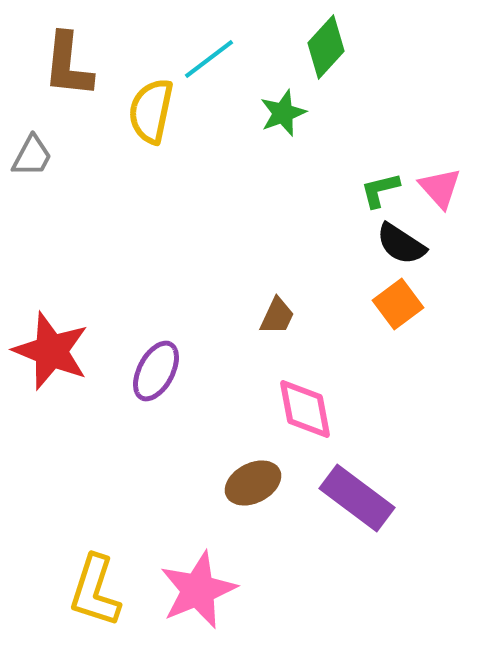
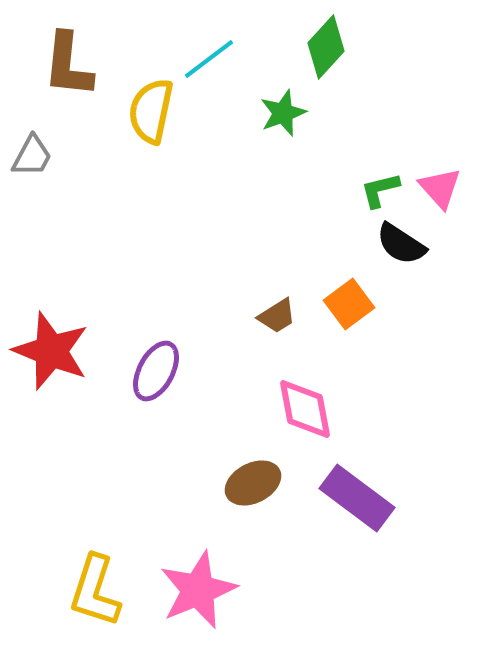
orange square: moved 49 px left
brown trapezoid: rotated 33 degrees clockwise
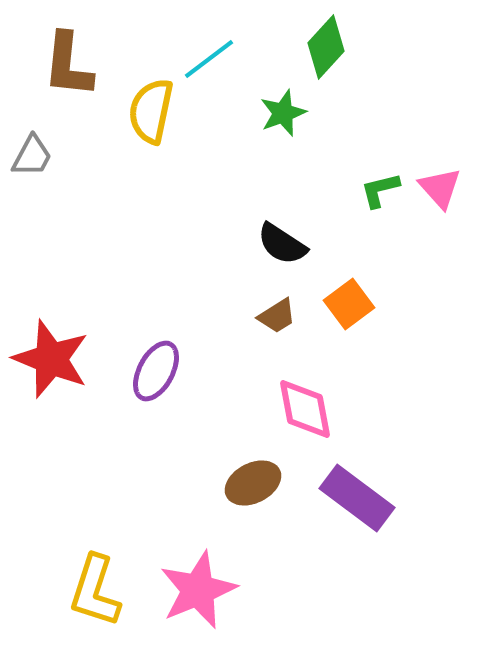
black semicircle: moved 119 px left
red star: moved 8 px down
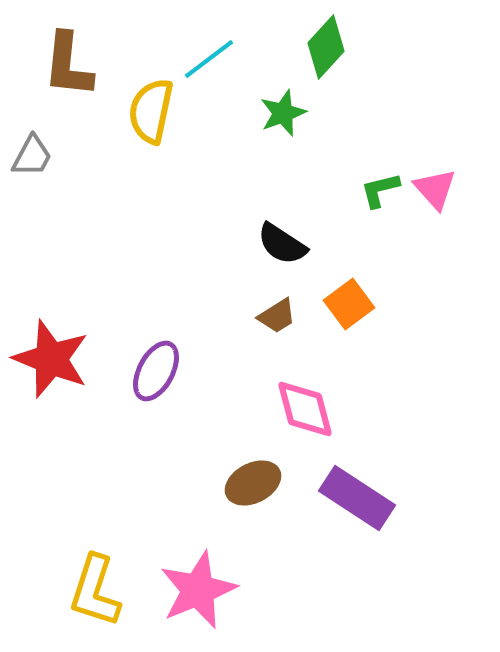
pink triangle: moved 5 px left, 1 px down
pink diamond: rotated 4 degrees counterclockwise
purple rectangle: rotated 4 degrees counterclockwise
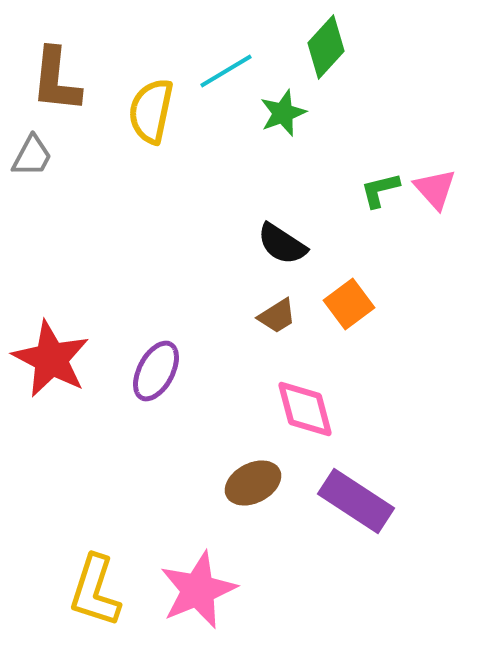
cyan line: moved 17 px right, 12 px down; rotated 6 degrees clockwise
brown L-shape: moved 12 px left, 15 px down
red star: rotated 6 degrees clockwise
purple rectangle: moved 1 px left, 3 px down
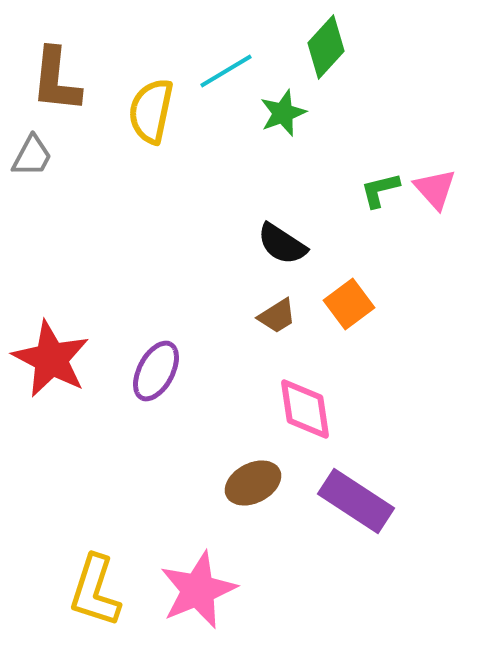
pink diamond: rotated 6 degrees clockwise
